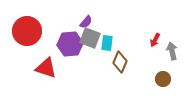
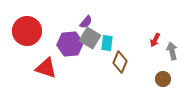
gray square: rotated 10 degrees clockwise
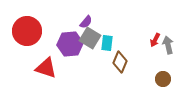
gray arrow: moved 4 px left, 6 px up
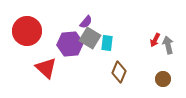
brown diamond: moved 1 px left, 10 px down
red triangle: rotated 25 degrees clockwise
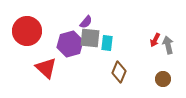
gray square: rotated 25 degrees counterclockwise
purple hexagon: rotated 10 degrees counterclockwise
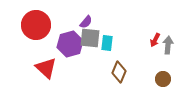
red circle: moved 9 px right, 6 px up
gray arrow: rotated 18 degrees clockwise
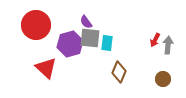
purple semicircle: rotated 104 degrees clockwise
